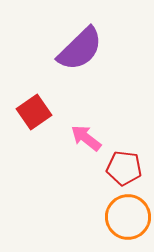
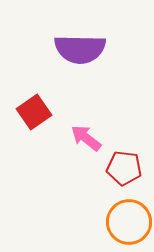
purple semicircle: rotated 45 degrees clockwise
orange circle: moved 1 px right, 5 px down
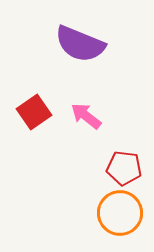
purple semicircle: moved 5 px up; rotated 21 degrees clockwise
pink arrow: moved 22 px up
orange circle: moved 9 px left, 9 px up
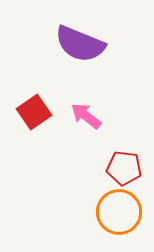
orange circle: moved 1 px left, 1 px up
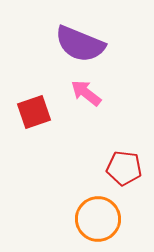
red square: rotated 16 degrees clockwise
pink arrow: moved 23 px up
orange circle: moved 21 px left, 7 px down
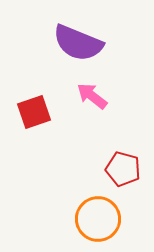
purple semicircle: moved 2 px left, 1 px up
pink arrow: moved 6 px right, 3 px down
red pentagon: moved 1 px left, 1 px down; rotated 8 degrees clockwise
